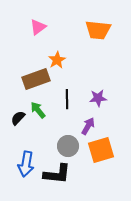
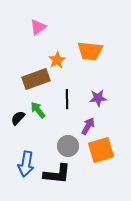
orange trapezoid: moved 8 px left, 21 px down
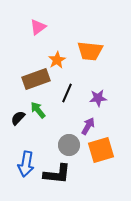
black line: moved 6 px up; rotated 24 degrees clockwise
gray circle: moved 1 px right, 1 px up
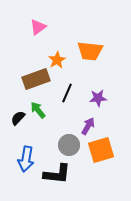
blue arrow: moved 5 px up
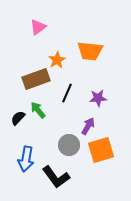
black L-shape: moved 1 px left, 3 px down; rotated 48 degrees clockwise
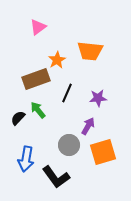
orange square: moved 2 px right, 2 px down
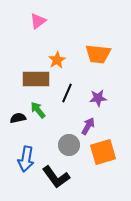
pink triangle: moved 6 px up
orange trapezoid: moved 8 px right, 3 px down
brown rectangle: rotated 20 degrees clockwise
black semicircle: rotated 35 degrees clockwise
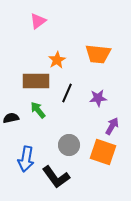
brown rectangle: moved 2 px down
black semicircle: moved 7 px left
purple arrow: moved 24 px right
orange square: rotated 36 degrees clockwise
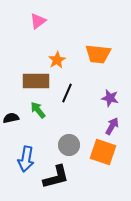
purple star: moved 12 px right; rotated 18 degrees clockwise
black L-shape: rotated 68 degrees counterclockwise
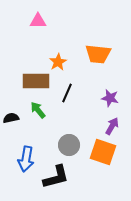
pink triangle: rotated 36 degrees clockwise
orange star: moved 1 px right, 2 px down
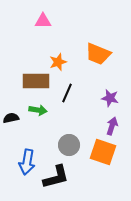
pink triangle: moved 5 px right
orange trapezoid: rotated 16 degrees clockwise
orange star: rotated 12 degrees clockwise
green arrow: rotated 138 degrees clockwise
purple arrow: rotated 12 degrees counterclockwise
blue arrow: moved 1 px right, 3 px down
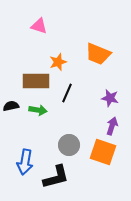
pink triangle: moved 4 px left, 5 px down; rotated 18 degrees clockwise
black semicircle: moved 12 px up
blue arrow: moved 2 px left
